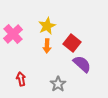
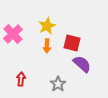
red square: rotated 24 degrees counterclockwise
red arrow: rotated 16 degrees clockwise
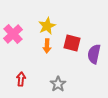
purple semicircle: moved 12 px right, 10 px up; rotated 120 degrees counterclockwise
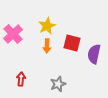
gray star: rotated 14 degrees clockwise
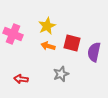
pink cross: rotated 24 degrees counterclockwise
orange arrow: moved 1 px right; rotated 104 degrees clockwise
purple semicircle: moved 2 px up
red arrow: rotated 88 degrees counterclockwise
gray star: moved 3 px right, 10 px up
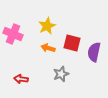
orange arrow: moved 2 px down
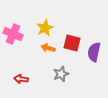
yellow star: moved 2 px left, 2 px down
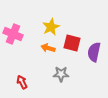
yellow star: moved 6 px right, 1 px up
gray star: rotated 21 degrees clockwise
red arrow: moved 1 px right, 3 px down; rotated 56 degrees clockwise
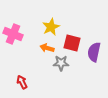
orange arrow: moved 1 px left
gray star: moved 11 px up
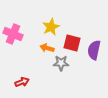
purple semicircle: moved 2 px up
red arrow: rotated 96 degrees clockwise
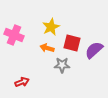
pink cross: moved 1 px right, 1 px down
purple semicircle: rotated 36 degrees clockwise
gray star: moved 1 px right, 2 px down
